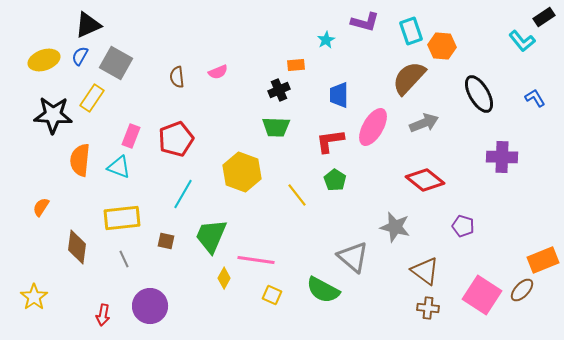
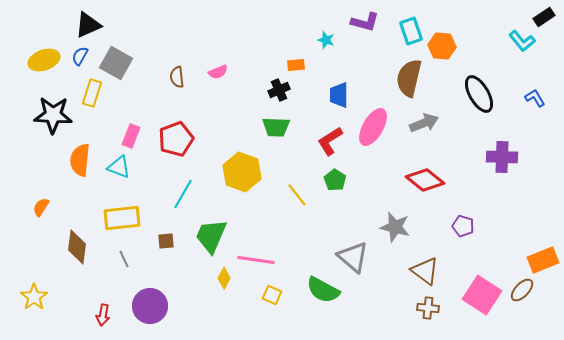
cyan star at (326, 40): rotated 24 degrees counterclockwise
brown semicircle at (409, 78): rotated 30 degrees counterclockwise
yellow rectangle at (92, 98): moved 5 px up; rotated 16 degrees counterclockwise
red L-shape at (330, 141): rotated 24 degrees counterclockwise
brown square at (166, 241): rotated 18 degrees counterclockwise
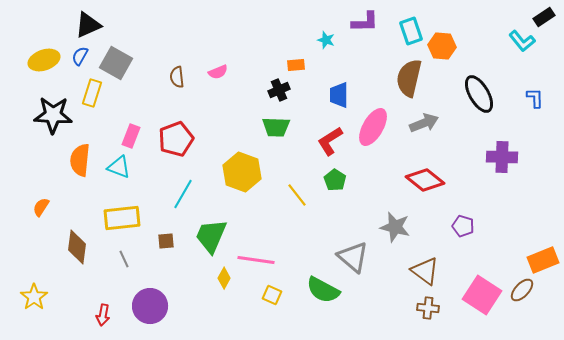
purple L-shape at (365, 22): rotated 16 degrees counterclockwise
blue L-shape at (535, 98): rotated 30 degrees clockwise
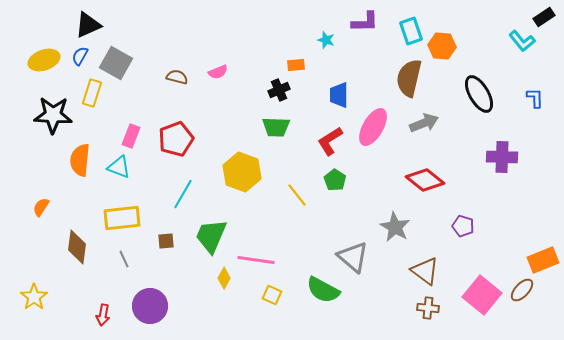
brown semicircle at (177, 77): rotated 110 degrees clockwise
gray star at (395, 227): rotated 16 degrees clockwise
pink square at (482, 295): rotated 6 degrees clockwise
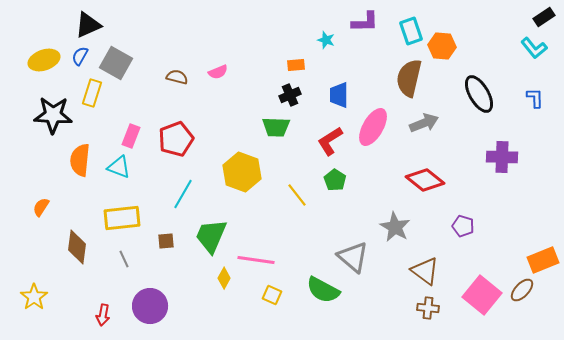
cyan L-shape at (522, 41): moved 12 px right, 7 px down
black cross at (279, 90): moved 11 px right, 5 px down
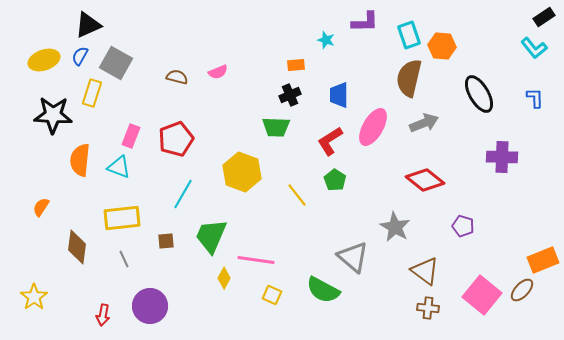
cyan rectangle at (411, 31): moved 2 px left, 4 px down
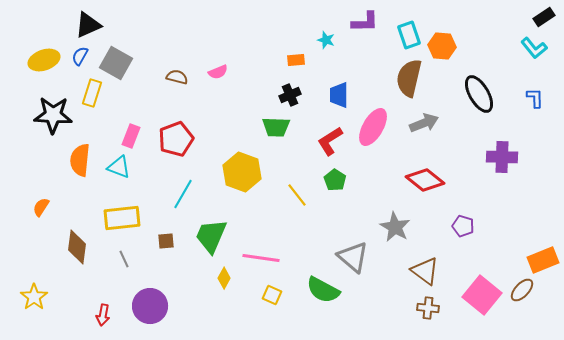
orange rectangle at (296, 65): moved 5 px up
pink line at (256, 260): moved 5 px right, 2 px up
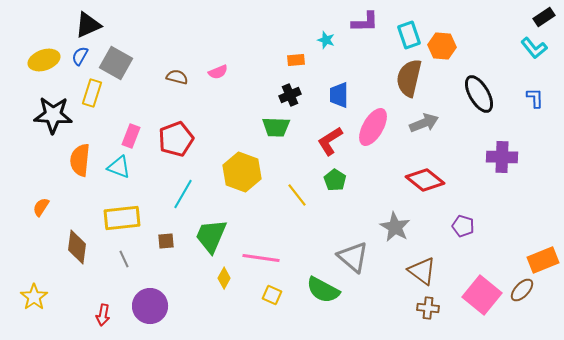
brown triangle at (425, 271): moved 3 px left
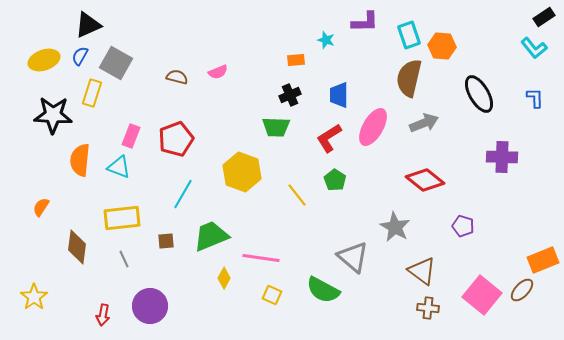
red L-shape at (330, 141): moved 1 px left, 3 px up
green trapezoid at (211, 236): rotated 45 degrees clockwise
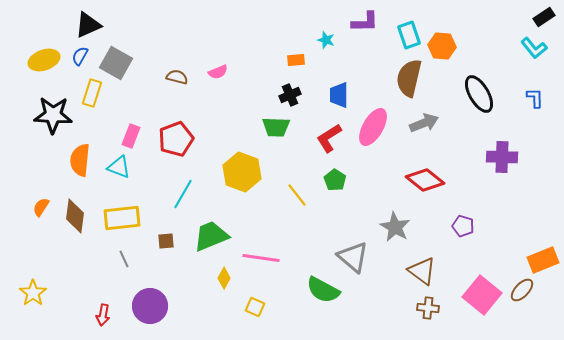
brown diamond at (77, 247): moved 2 px left, 31 px up
yellow square at (272, 295): moved 17 px left, 12 px down
yellow star at (34, 297): moved 1 px left, 4 px up
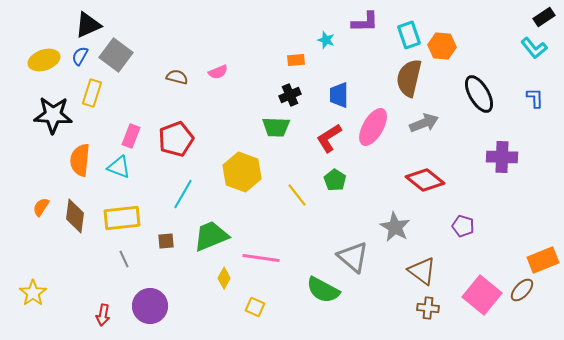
gray square at (116, 63): moved 8 px up; rotated 8 degrees clockwise
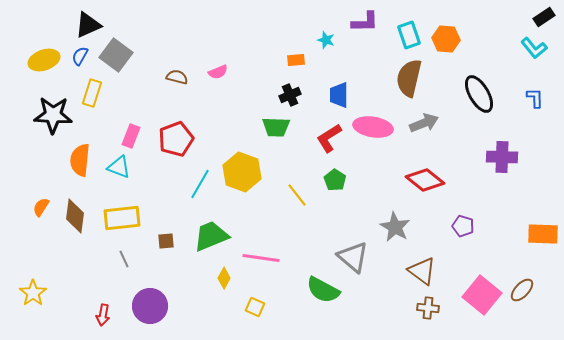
orange hexagon at (442, 46): moved 4 px right, 7 px up
pink ellipse at (373, 127): rotated 69 degrees clockwise
cyan line at (183, 194): moved 17 px right, 10 px up
orange rectangle at (543, 260): moved 26 px up; rotated 24 degrees clockwise
